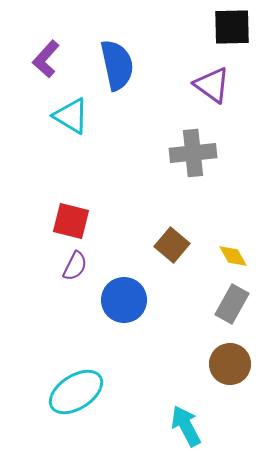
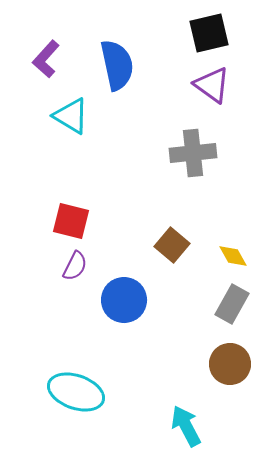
black square: moved 23 px left, 6 px down; rotated 12 degrees counterclockwise
cyan ellipse: rotated 52 degrees clockwise
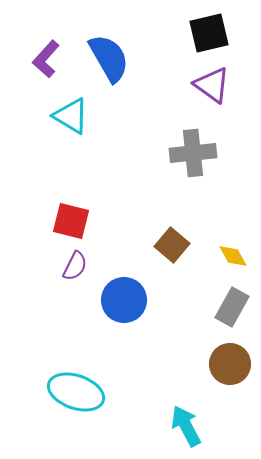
blue semicircle: moved 8 px left, 7 px up; rotated 18 degrees counterclockwise
gray rectangle: moved 3 px down
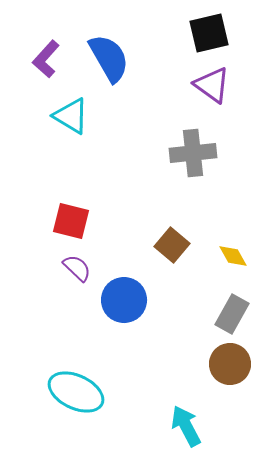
purple semicircle: moved 2 px right, 2 px down; rotated 72 degrees counterclockwise
gray rectangle: moved 7 px down
cyan ellipse: rotated 6 degrees clockwise
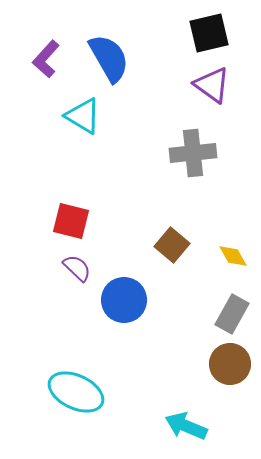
cyan triangle: moved 12 px right
cyan arrow: rotated 39 degrees counterclockwise
